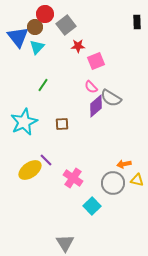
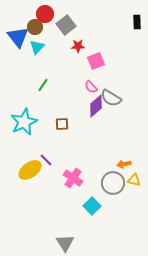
yellow triangle: moved 3 px left
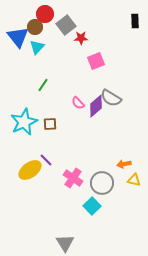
black rectangle: moved 2 px left, 1 px up
red star: moved 3 px right, 8 px up
pink semicircle: moved 13 px left, 16 px down
brown square: moved 12 px left
gray circle: moved 11 px left
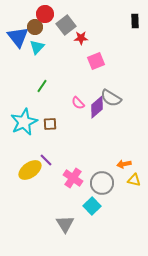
green line: moved 1 px left, 1 px down
purple diamond: moved 1 px right, 1 px down
gray triangle: moved 19 px up
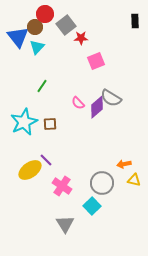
pink cross: moved 11 px left, 8 px down
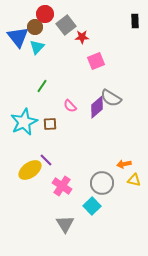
red star: moved 1 px right, 1 px up
pink semicircle: moved 8 px left, 3 px down
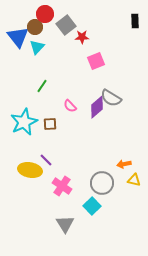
yellow ellipse: rotated 45 degrees clockwise
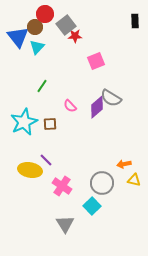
red star: moved 7 px left, 1 px up
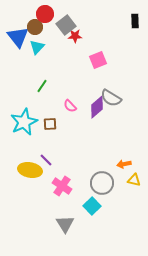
pink square: moved 2 px right, 1 px up
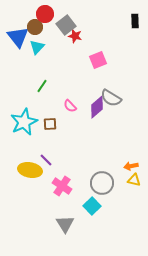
red star: rotated 16 degrees clockwise
orange arrow: moved 7 px right, 2 px down
